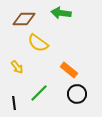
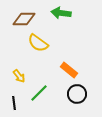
yellow arrow: moved 2 px right, 9 px down
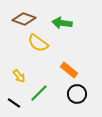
green arrow: moved 1 px right, 10 px down
brown diamond: rotated 20 degrees clockwise
black line: rotated 48 degrees counterclockwise
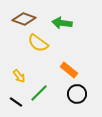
black line: moved 2 px right, 1 px up
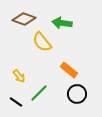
yellow semicircle: moved 4 px right, 1 px up; rotated 15 degrees clockwise
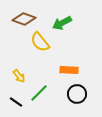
green arrow: rotated 36 degrees counterclockwise
yellow semicircle: moved 2 px left
orange rectangle: rotated 36 degrees counterclockwise
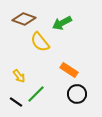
orange rectangle: rotated 30 degrees clockwise
green line: moved 3 px left, 1 px down
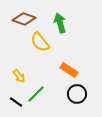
green arrow: moved 2 px left; rotated 102 degrees clockwise
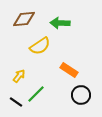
brown diamond: rotated 25 degrees counterclockwise
green arrow: rotated 72 degrees counterclockwise
yellow semicircle: moved 4 px down; rotated 85 degrees counterclockwise
yellow arrow: rotated 104 degrees counterclockwise
black circle: moved 4 px right, 1 px down
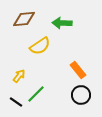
green arrow: moved 2 px right
orange rectangle: moved 9 px right; rotated 18 degrees clockwise
